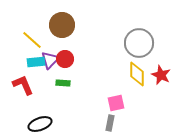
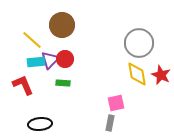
yellow diamond: rotated 10 degrees counterclockwise
black ellipse: rotated 15 degrees clockwise
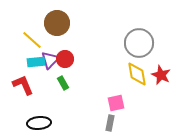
brown circle: moved 5 px left, 2 px up
green rectangle: rotated 56 degrees clockwise
black ellipse: moved 1 px left, 1 px up
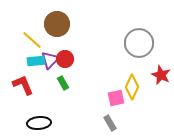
brown circle: moved 1 px down
cyan rectangle: moved 1 px up
yellow diamond: moved 5 px left, 13 px down; rotated 35 degrees clockwise
pink square: moved 5 px up
gray rectangle: rotated 42 degrees counterclockwise
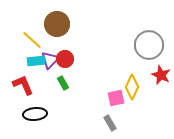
gray circle: moved 10 px right, 2 px down
black ellipse: moved 4 px left, 9 px up
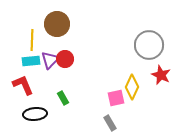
yellow line: rotated 50 degrees clockwise
cyan rectangle: moved 5 px left
green rectangle: moved 15 px down
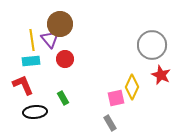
brown circle: moved 3 px right
yellow line: rotated 10 degrees counterclockwise
gray circle: moved 3 px right
purple triangle: moved 21 px up; rotated 24 degrees counterclockwise
black ellipse: moved 2 px up
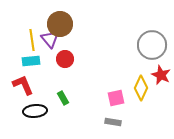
yellow diamond: moved 9 px right, 1 px down
black ellipse: moved 1 px up
gray rectangle: moved 3 px right, 1 px up; rotated 49 degrees counterclockwise
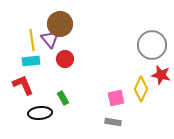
red star: rotated 12 degrees counterclockwise
yellow diamond: moved 1 px down
black ellipse: moved 5 px right, 2 px down
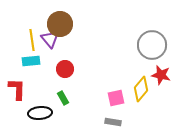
red circle: moved 10 px down
red L-shape: moved 6 px left, 4 px down; rotated 25 degrees clockwise
yellow diamond: rotated 15 degrees clockwise
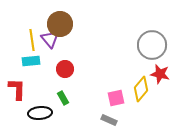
red star: moved 1 px left, 1 px up
gray rectangle: moved 4 px left, 2 px up; rotated 14 degrees clockwise
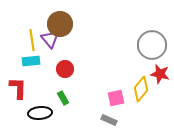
red L-shape: moved 1 px right, 1 px up
